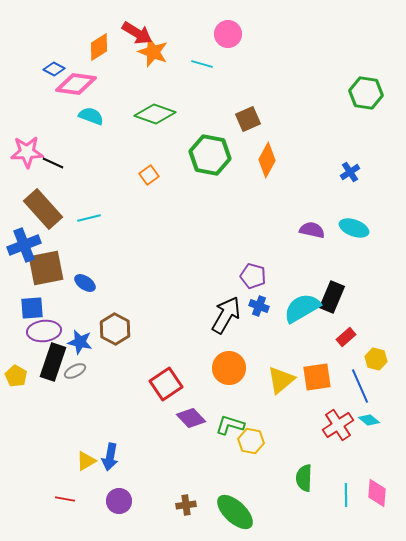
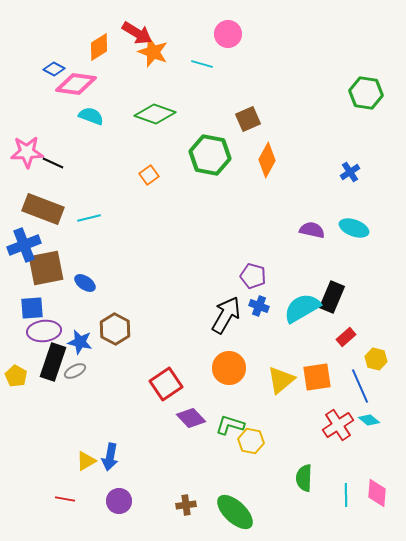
brown rectangle at (43, 209): rotated 27 degrees counterclockwise
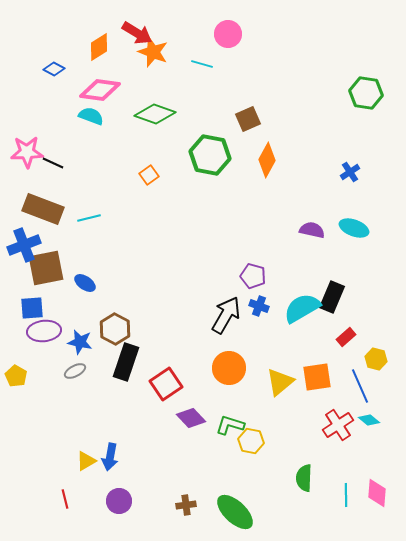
pink diamond at (76, 84): moved 24 px right, 6 px down
black rectangle at (53, 362): moved 73 px right
yellow triangle at (281, 380): moved 1 px left, 2 px down
red line at (65, 499): rotated 66 degrees clockwise
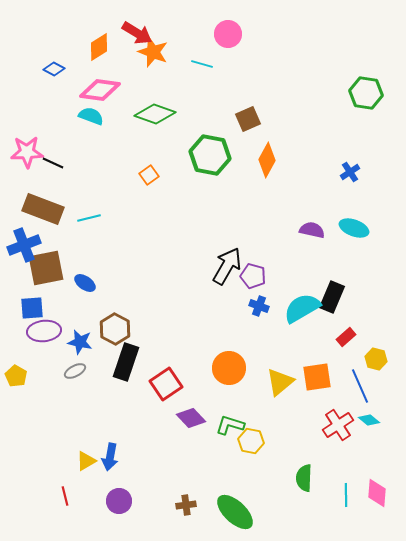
black arrow at (226, 315): moved 1 px right, 49 px up
red line at (65, 499): moved 3 px up
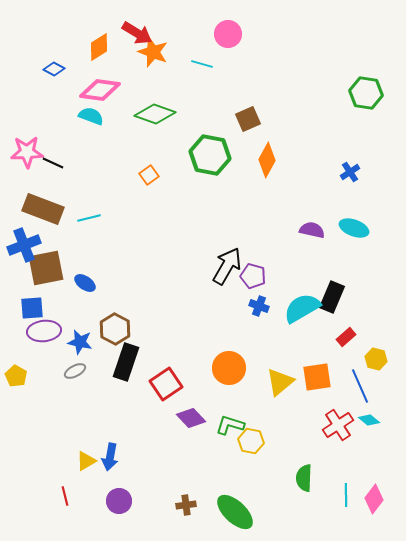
pink diamond at (377, 493): moved 3 px left, 6 px down; rotated 32 degrees clockwise
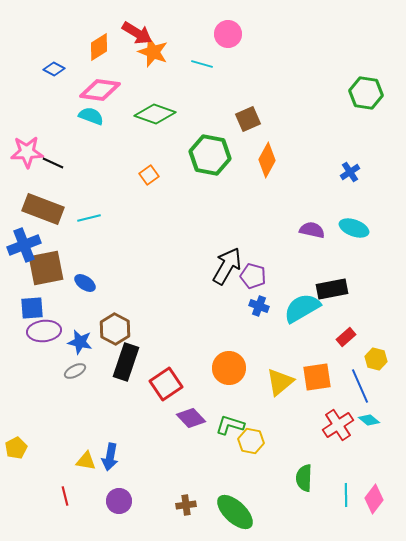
black rectangle at (332, 297): moved 8 px up; rotated 56 degrees clockwise
yellow pentagon at (16, 376): moved 72 px down; rotated 15 degrees clockwise
yellow triangle at (86, 461): rotated 40 degrees clockwise
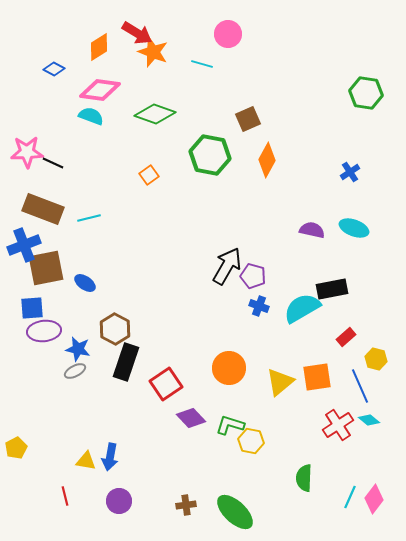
blue star at (80, 342): moved 2 px left, 7 px down
cyan line at (346, 495): moved 4 px right, 2 px down; rotated 25 degrees clockwise
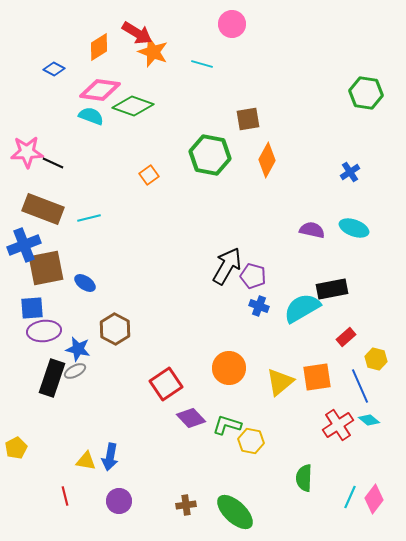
pink circle at (228, 34): moved 4 px right, 10 px up
green diamond at (155, 114): moved 22 px left, 8 px up
brown square at (248, 119): rotated 15 degrees clockwise
black rectangle at (126, 362): moved 74 px left, 16 px down
green L-shape at (230, 425): moved 3 px left
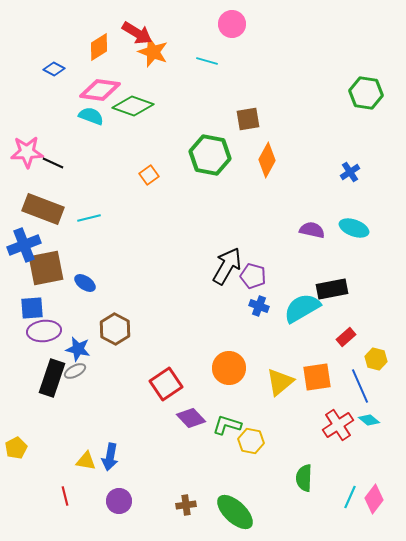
cyan line at (202, 64): moved 5 px right, 3 px up
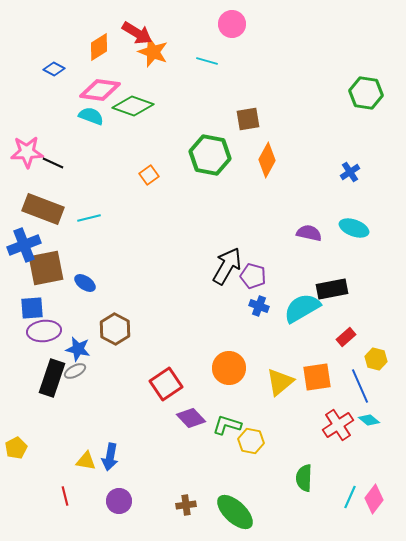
purple semicircle at (312, 230): moved 3 px left, 3 px down
